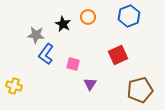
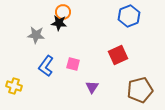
orange circle: moved 25 px left, 5 px up
black star: moved 4 px left, 1 px up; rotated 21 degrees counterclockwise
blue L-shape: moved 12 px down
purple triangle: moved 2 px right, 3 px down
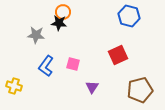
blue hexagon: rotated 25 degrees counterclockwise
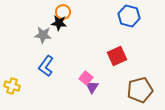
gray star: moved 7 px right
red square: moved 1 px left, 1 px down
pink square: moved 13 px right, 14 px down; rotated 24 degrees clockwise
yellow cross: moved 2 px left
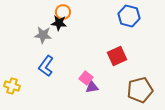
purple triangle: rotated 48 degrees clockwise
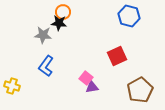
brown pentagon: rotated 15 degrees counterclockwise
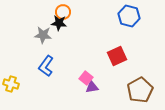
yellow cross: moved 1 px left, 2 px up
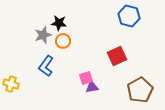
orange circle: moved 29 px down
gray star: rotated 24 degrees counterclockwise
pink square: rotated 32 degrees clockwise
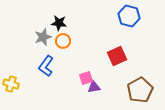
gray star: moved 2 px down
purple triangle: moved 2 px right
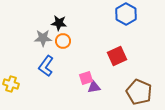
blue hexagon: moved 3 px left, 2 px up; rotated 15 degrees clockwise
gray star: moved 1 px down; rotated 18 degrees clockwise
brown pentagon: moved 1 px left, 2 px down; rotated 20 degrees counterclockwise
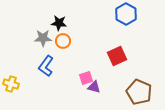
purple triangle: rotated 24 degrees clockwise
